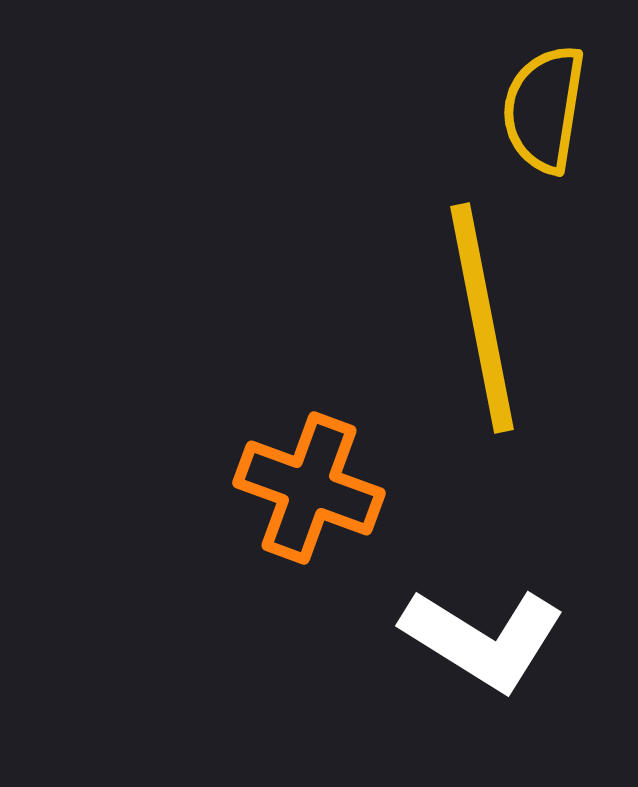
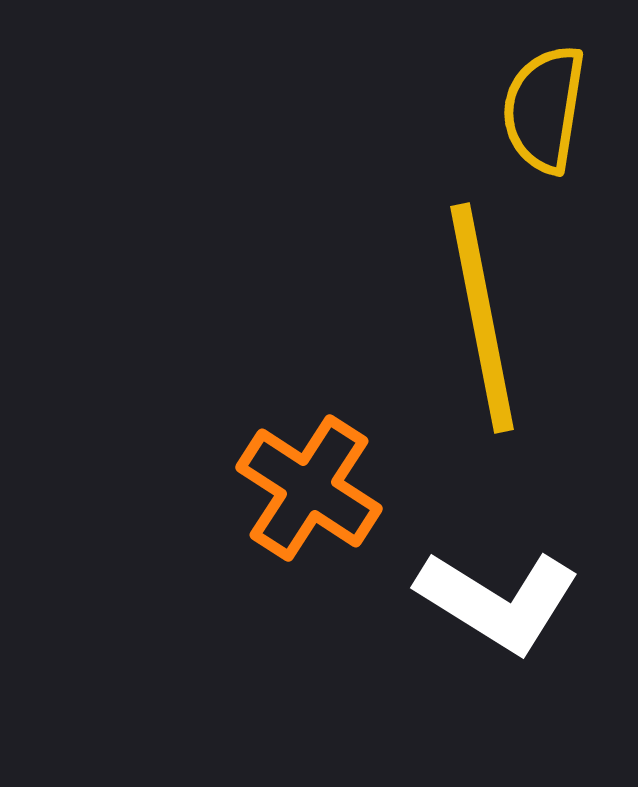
orange cross: rotated 13 degrees clockwise
white L-shape: moved 15 px right, 38 px up
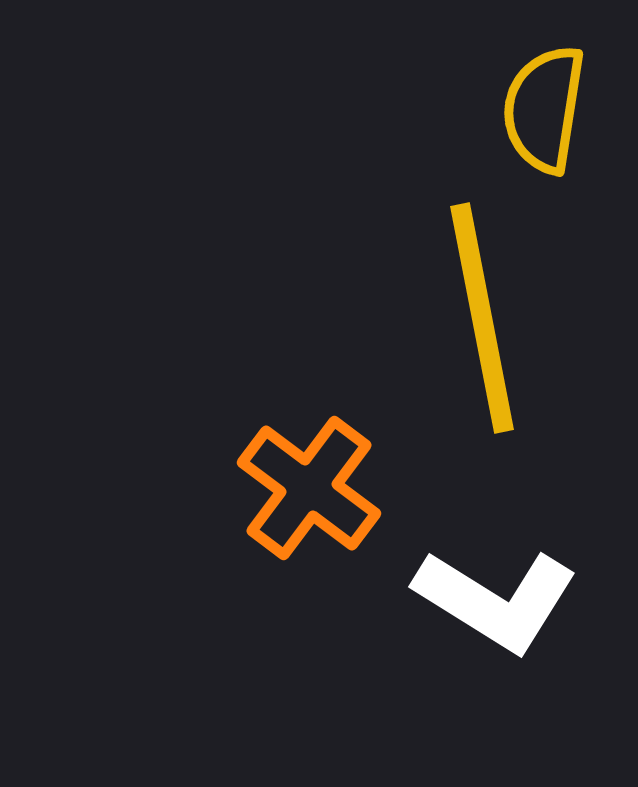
orange cross: rotated 4 degrees clockwise
white L-shape: moved 2 px left, 1 px up
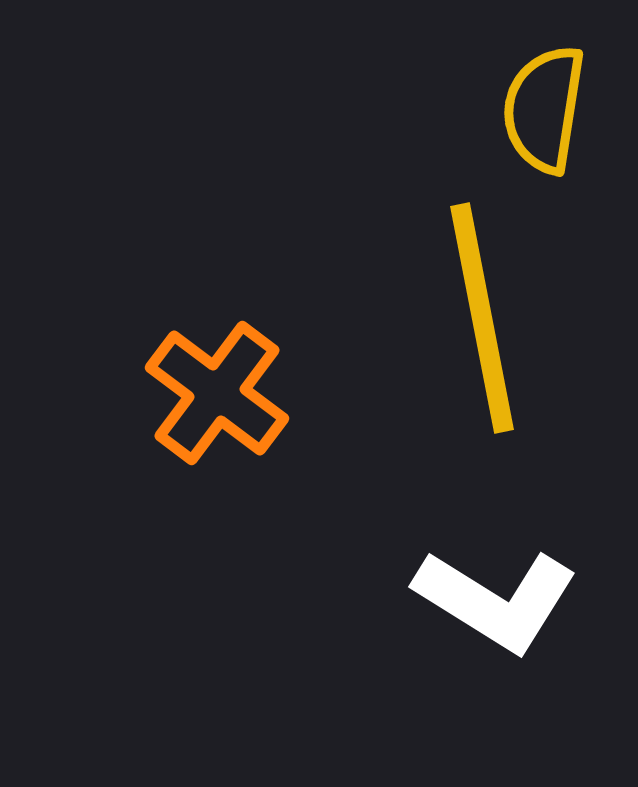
orange cross: moved 92 px left, 95 px up
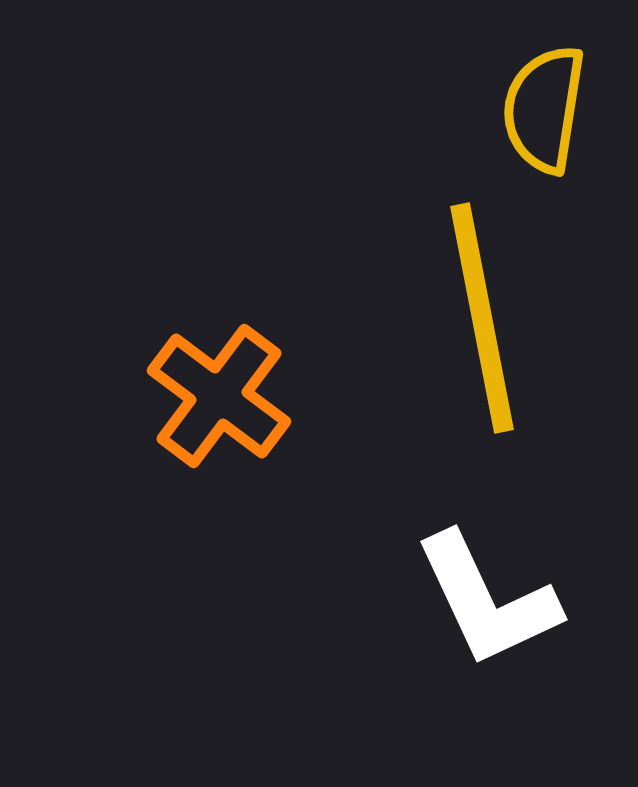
orange cross: moved 2 px right, 3 px down
white L-shape: moved 9 px left; rotated 33 degrees clockwise
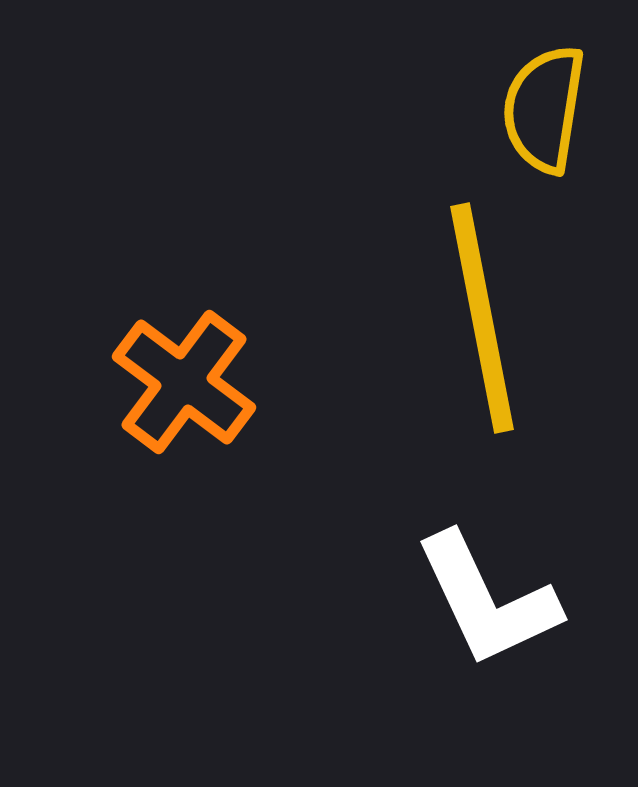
orange cross: moved 35 px left, 14 px up
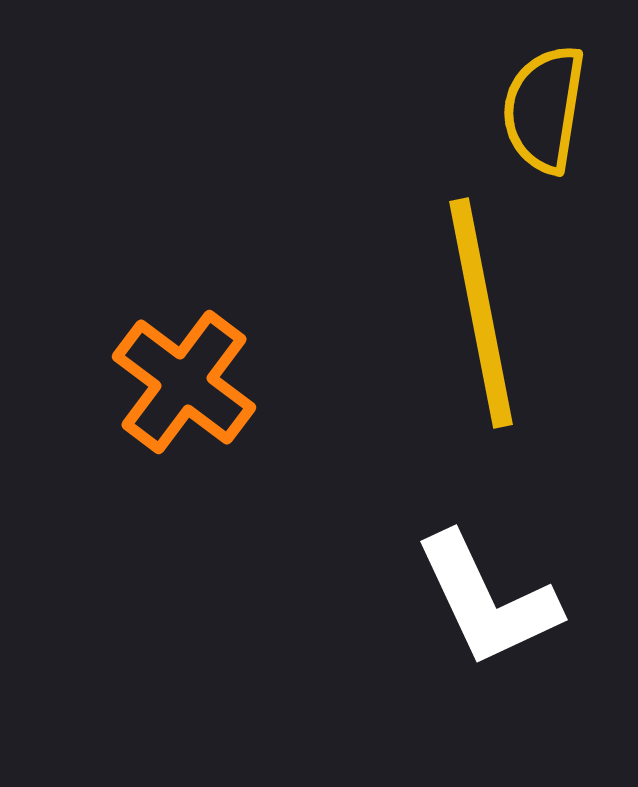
yellow line: moved 1 px left, 5 px up
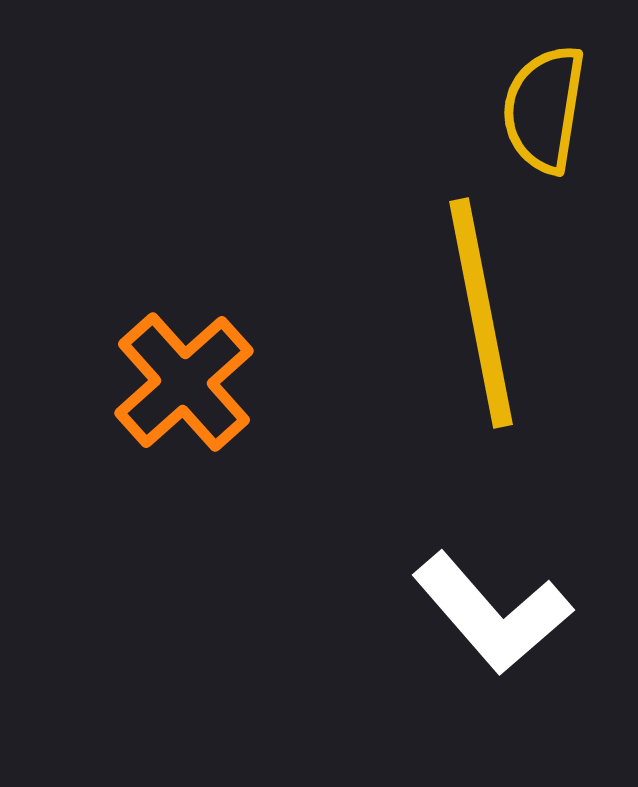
orange cross: rotated 11 degrees clockwise
white L-shape: moved 5 px right, 13 px down; rotated 16 degrees counterclockwise
